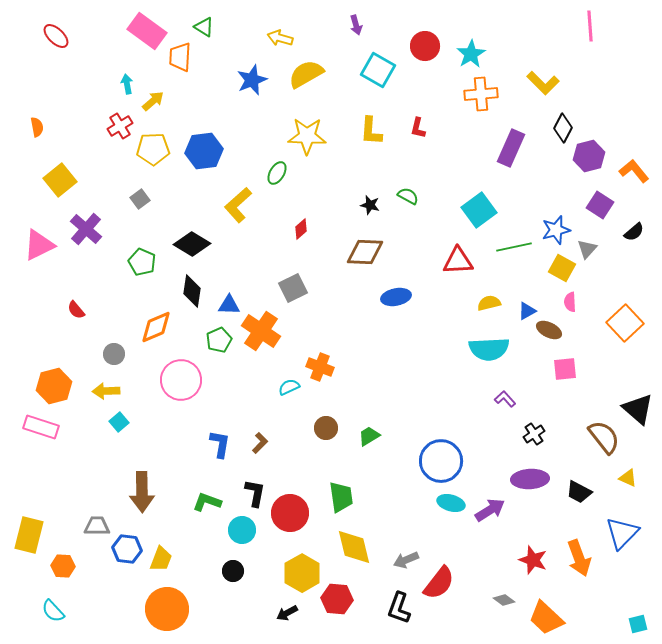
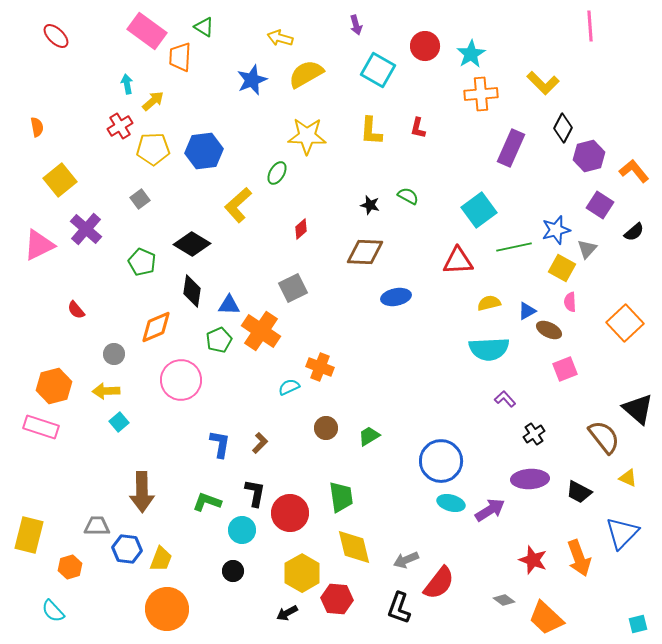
pink square at (565, 369): rotated 15 degrees counterclockwise
orange hexagon at (63, 566): moved 7 px right, 1 px down; rotated 20 degrees counterclockwise
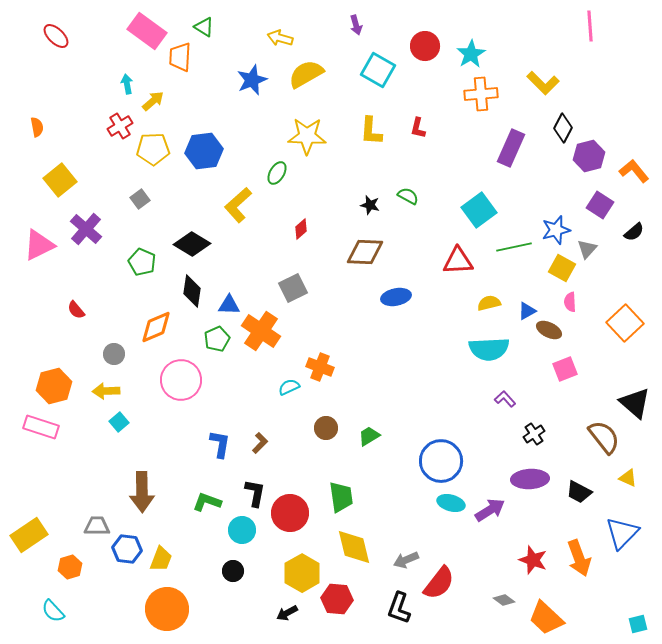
green pentagon at (219, 340): moved 2 px left, 1 px up
black triangle at (638, 409): moved 3 px left, 6 px up
yellow rectangle at (29, 535): rotated 42 degrees clockwise
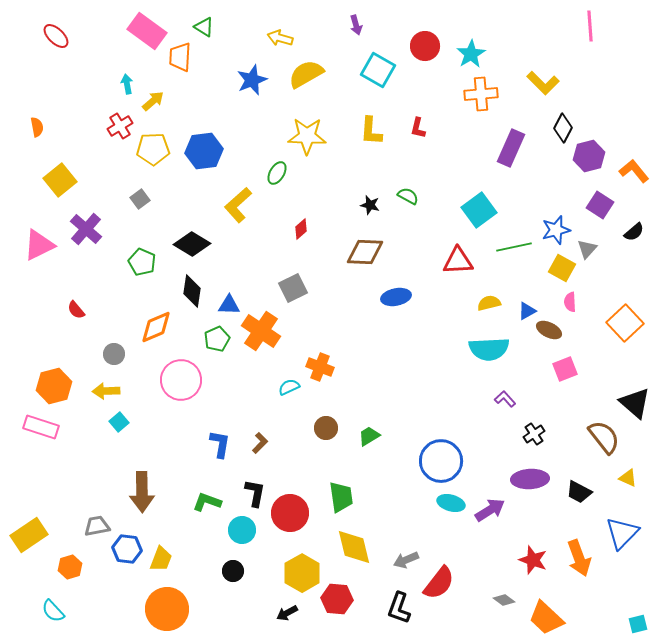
gray trapezoid at (97, 526): rotated 12 degrees counterclockwise
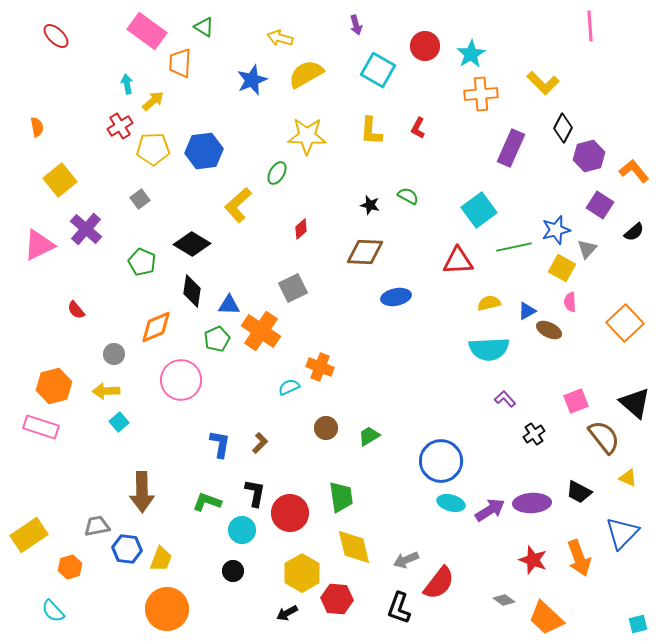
orange trapezoid at (180, 57): moved 6 px down
red L-shape at (418, 128): rotated 15 degrees clockwise
pink square at (565, 369): moved 11 px right, 32 px down
purple ellipse at (530, 479): moved 2 px right, 24 px down
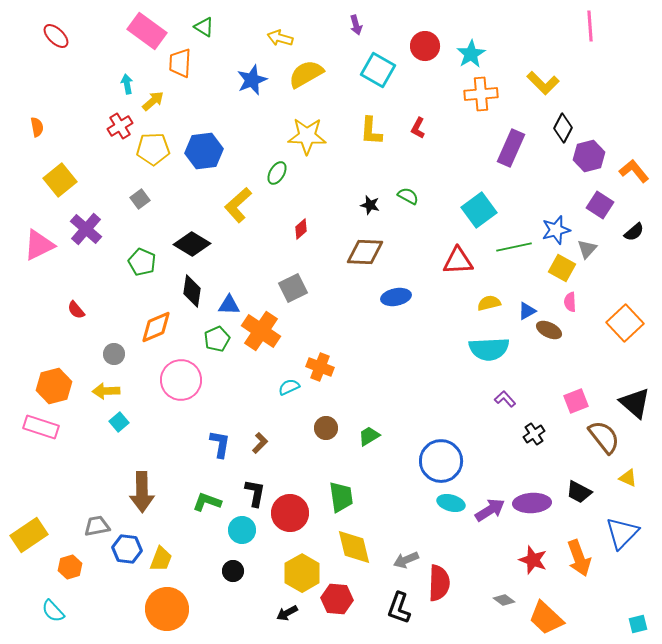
red semicircle at (439, 583): rotated 36 degrees counterclockwise
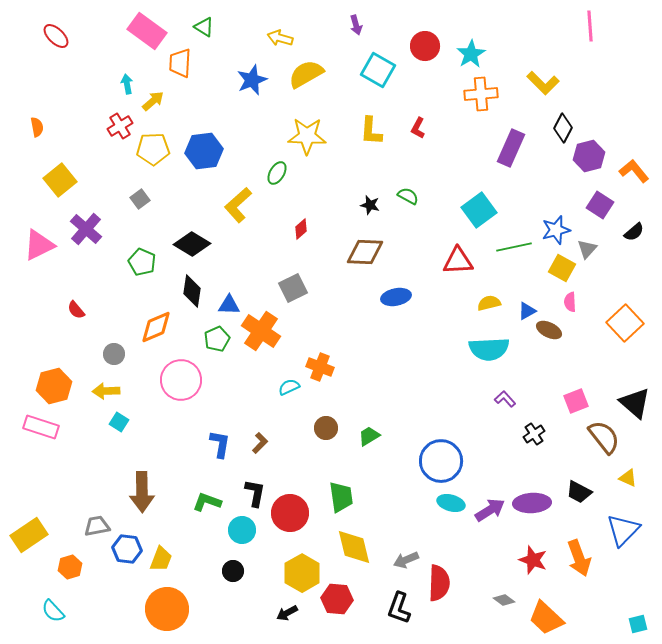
cyan square at (119, 422): rotated 18 degrees counterclockwise
blue triangle at (622, 533): moved 1 px right, 3 px up
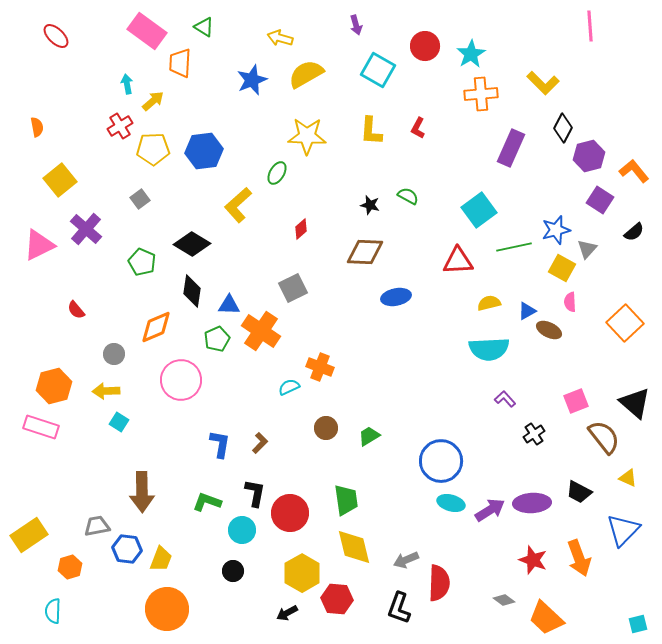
purple square at (600, 205): moved 5 px up
green trapezoid at (341, 497): moved 5 px right, 3 px down
cyan semicircle at (53, 611): rotated 45 degrees clockwise
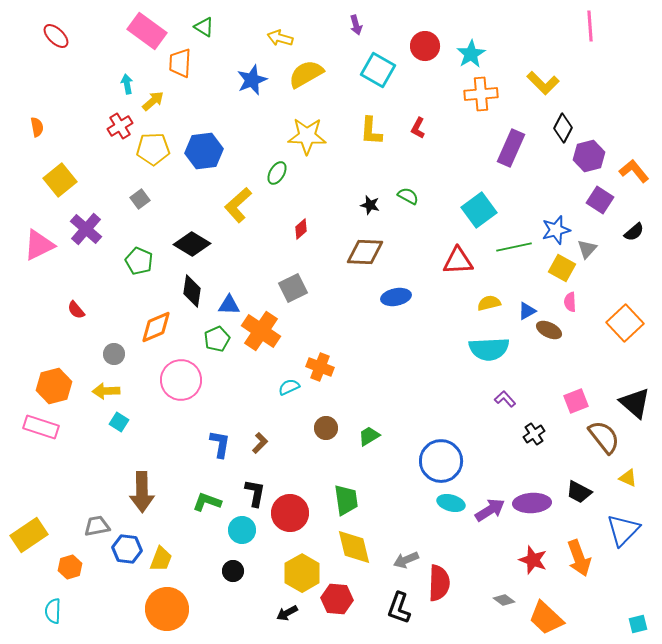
green pentagon at (142, 262): moved 3 px left, 1 px up
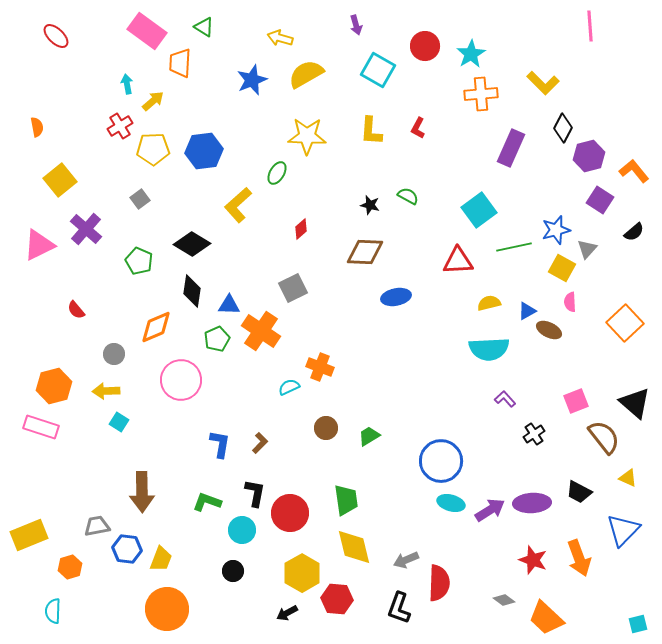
yellow rectangle at (29, 535): rotated 12 degrees clockwise
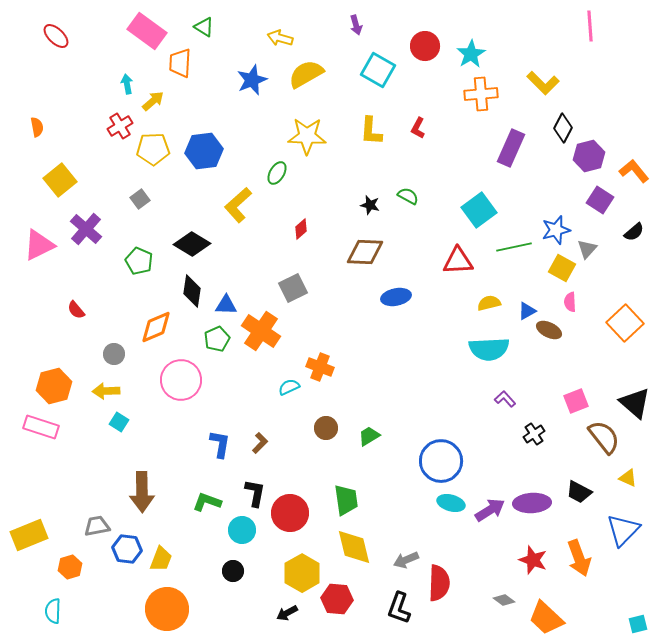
blue triangle at (229, 305): moved 3 px left
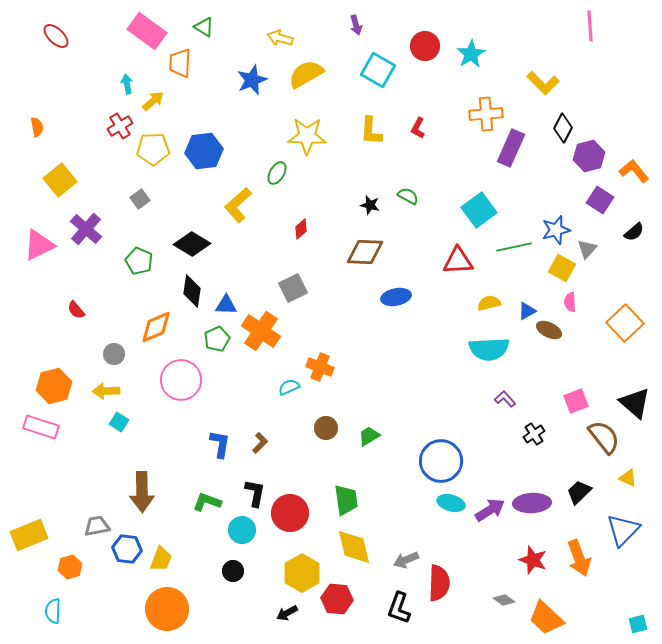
orange cross at (481, 94): moved 5 px right, 20 px down
black trapezoid at (579, 492): rotated 108 degrees clockwise
